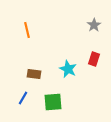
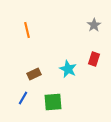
brown rectangle: rotated 32 degrees counterclockwise
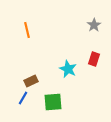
brown rectangle: moved 3 px left, 7 px down
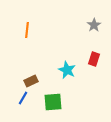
orange line: rotated 21 degrees clockwise
cyan star: moved 1 px left, 1 px down
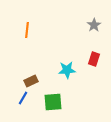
cyan star: rotated 30 degrees counterclockwise
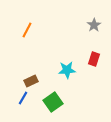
orange line: rotated 21 degrees clockwise
green square: rotated 30 degrees counterclockwise
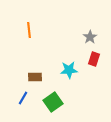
gray star: moved 4 px left, 12 px down
orange line: moved 2 px right; rotated 35 degrees counterclockwise
cyan star: moved 2 px right
brown rectangle: moved 4 px right, 4 px up; rotated 24 degrees clockwise
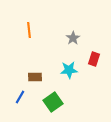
gray star: moved 17 px left, 1 px down
blue line: moved 3 px left, 1 px up
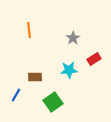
red rectangle: rotated 40 degrees clockwise
blue line: moved 4 px left, 2 px up
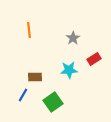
blue line: moved 7 px right
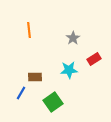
blue line: moved 2 px left, 2 px up
